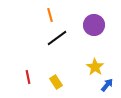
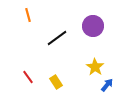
orange line: moved 22 px left
purple circle: moved 1 px left, 1 px down
red line: rotated 24 degrees counterclockwise
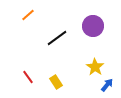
orange line: rotated 64 degrees clockwise
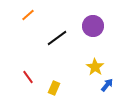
yellow rectangle: moved 2 px left, 6 px down; rotated 56 degrees clockwise
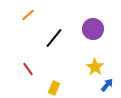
purple circle: moved 3 px down
black line: moved 3 px left; rotated 15 degrees counterclockwise
red line: moved 8 px up
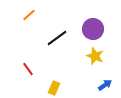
orange line: moved 1 px right
black line: moved 3 px right; rotated 15 degrees clockwise
yellow star: moved 11 px up; rotated 12 degrees counterclockwise
blue arrow: moved 2 px left; rotated 16 degrees clockwise
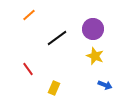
blue arrow: rotated 56 degrees clockwise
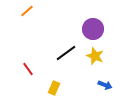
orange line: moved 2 px left, 4 px up
black line: moved 9 px right, 15 px down
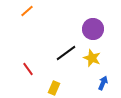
yellow star: moved 3 px left, 2 px down
blue arrow: moved 2 px left, 2 px up; rotated 88 degrees counterclockwise
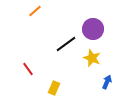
orange line: moved 8 px right
black line: moved 9 px up
blue arrow: moved 4 px right, 1 px up
